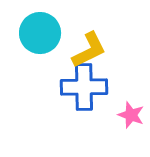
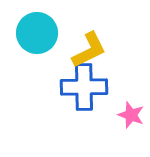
cyan circle: moved 3 px left
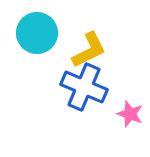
blue cross: rotated 24 degrees clockwise
pink star: moved 1 px left, 1 px up
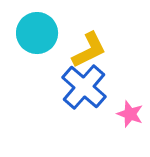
blue cross: rotated 18 degrees clockwise
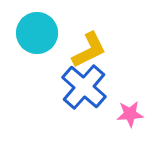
pink star: rotated 24 degrees counterclockwise
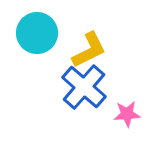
pink star: moved 3 px left
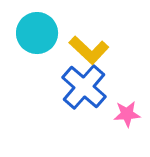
yellow L-shape: rotated 69 degrees clockwise
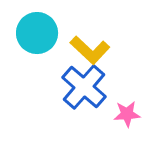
yellow L-shape: moved 1 px right
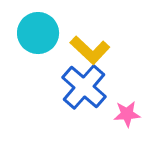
cyan circle: moved 1 px right
